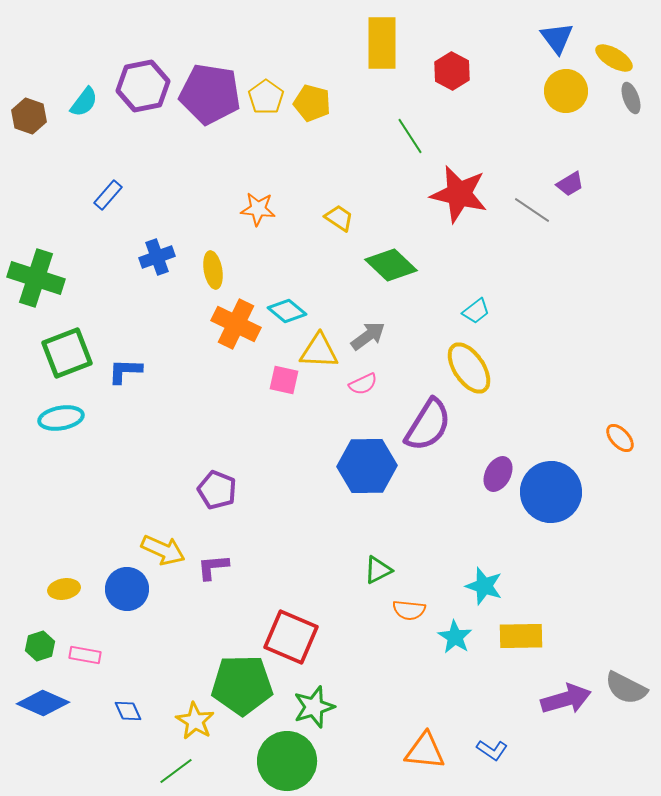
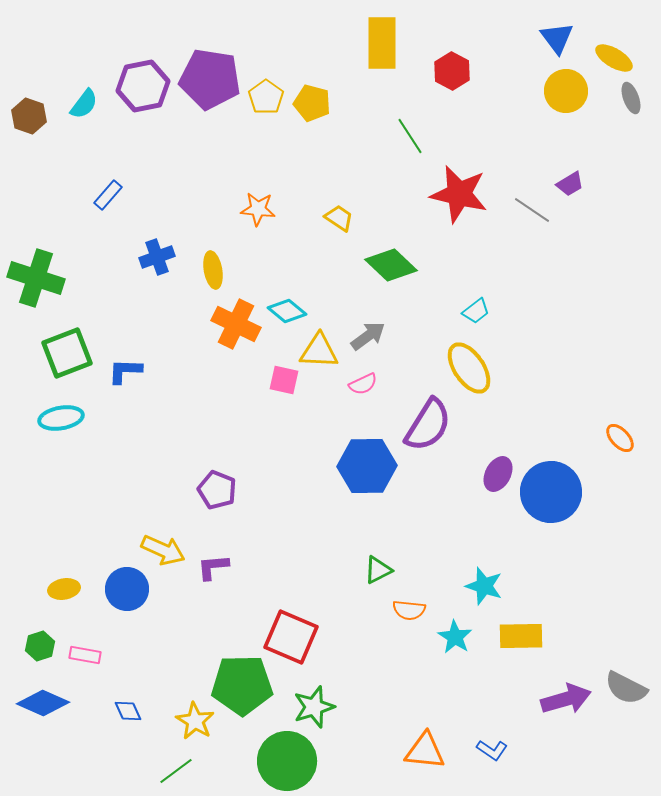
purple pentagon at (210, 94): moved 15 px up
cyan semicircle at (84, 102): moved 2 px down
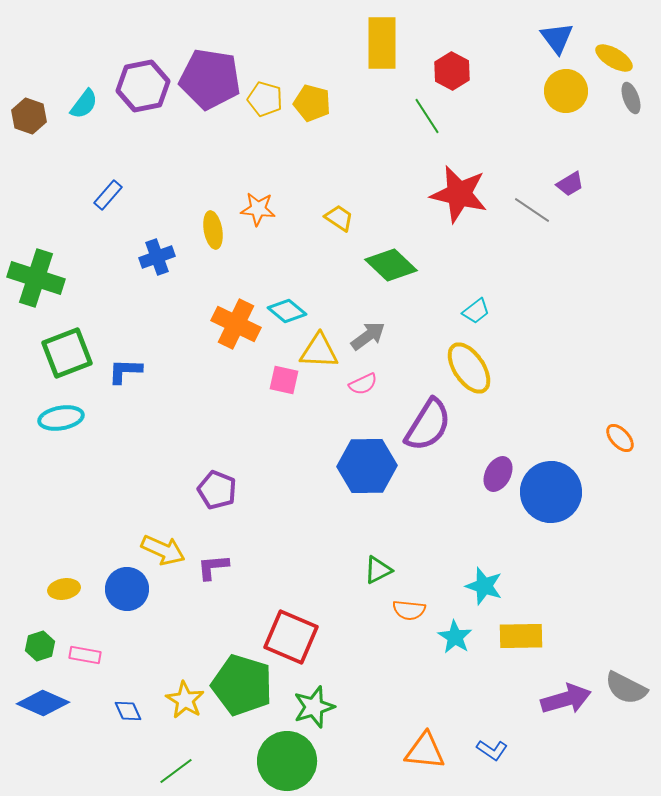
yellow pentagon at (266, 97): moved 1 px left, 2 px down; rotated 20 degrees counterclockwise
green line at (410, 136): moved 17 px right, 20 px up
yellow ellipse at (213, 270): moved 40 px up
green pentagon at (242, 685): rotated 18 degrees clockwise
yellow star at (195, 721): moved 10 px left, 21 px up
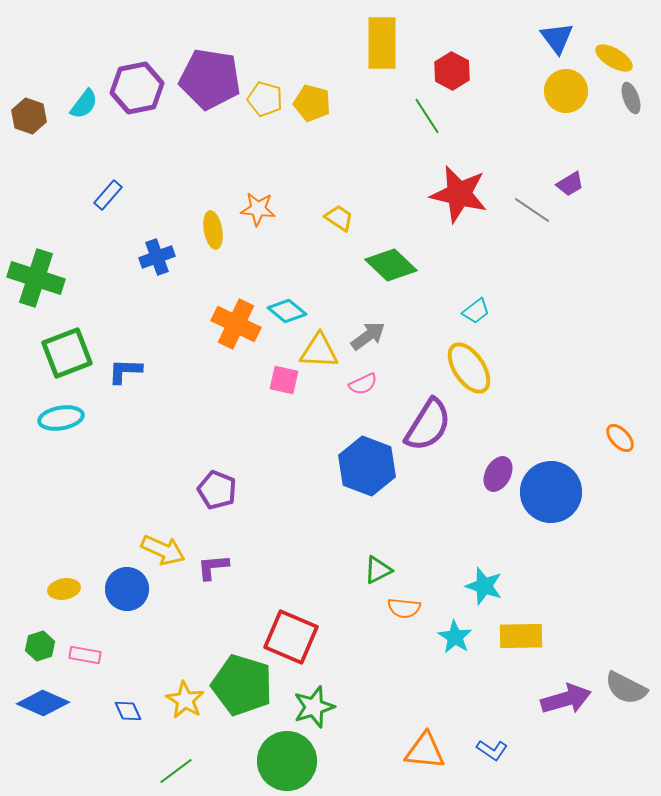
purple hexagon at (143, 86): moved 6 px left, 2 px down
blue hexagon at (367, 466): rotated 22 degrees clockwise
orange semicircle at (409, 610): moved 5 px left, 2 px up
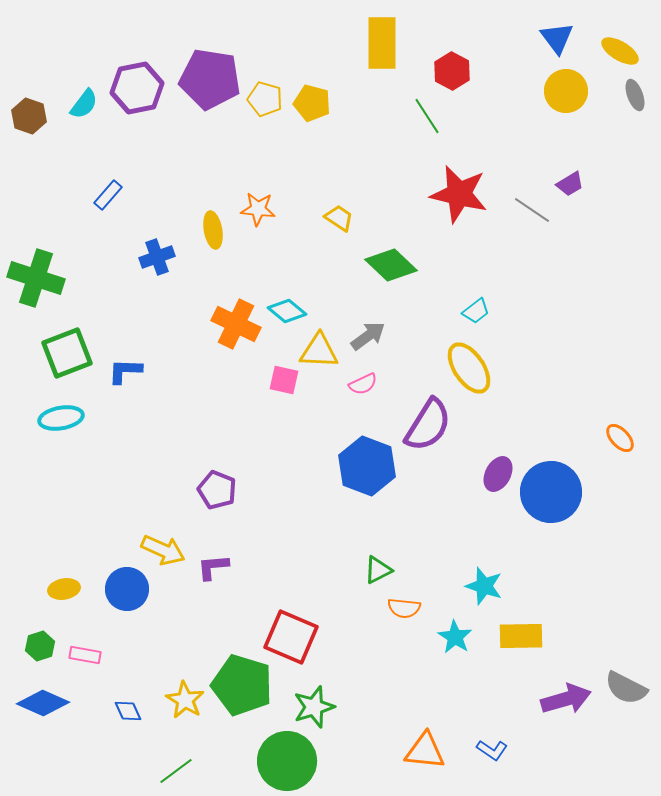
yellow ellipse at (614, 58): moved 6 px right, 7 px up
gray ellipse at (631, 98): moved 4 px right, 3 px up
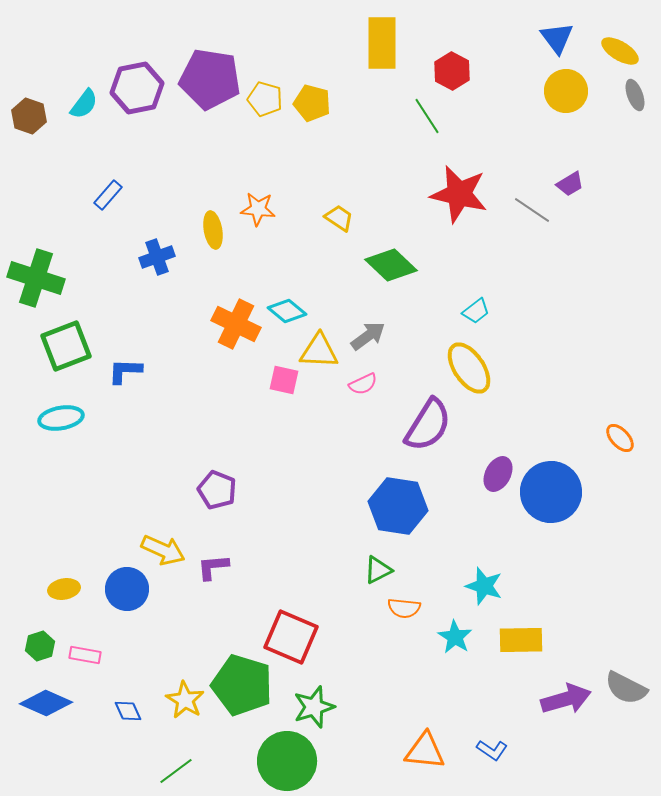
green square at (67, 353): moved 1 px left, 7 px up
blue hexagon at (367, 466): moved 31 px right, 40 px down; rotated 12 degrees counterclockwise
yellow rectangle at (521, 636): moved 4 px down
blue diamond at (43, 703): moved 3 px right
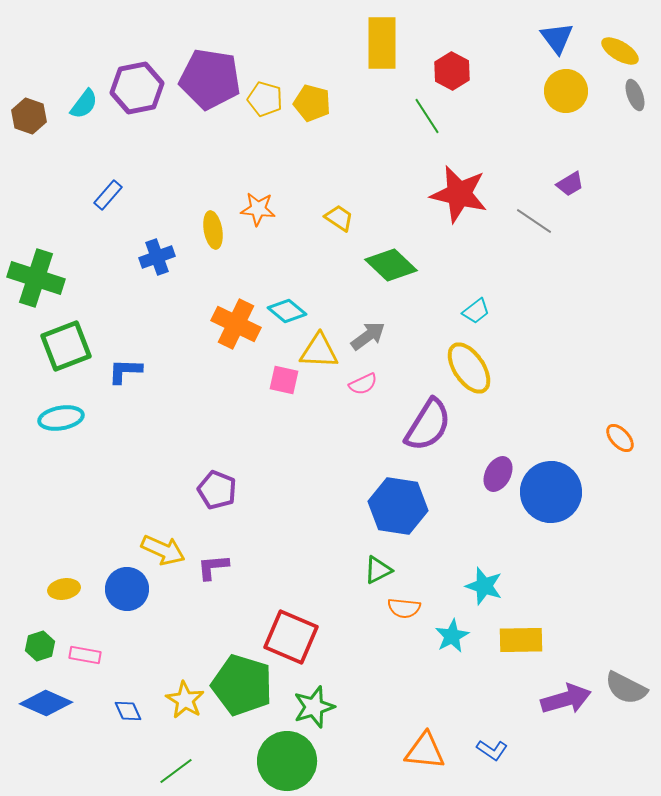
gray line at (532, 210): moved 2 px right, 11 px down
cyan star at (455, 637): moved 3 px left, 1 px up; rotated 12 degrees clockwise
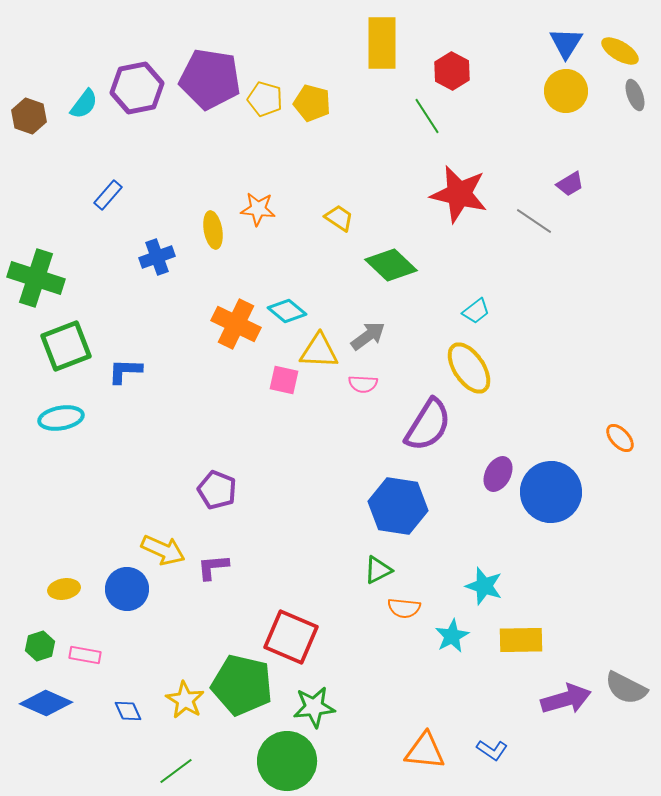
blue triangle at (557, 38): moved 9 px right, 5 px down; rotated 9 degrees clockwise
pink semicircle at (363, 384): rotated 28 degrees clockwise
green pentagon at (242, 685): rotated 4 degrees counterclockwise
green star at (314, 707): rotated 12 degrees clockwise
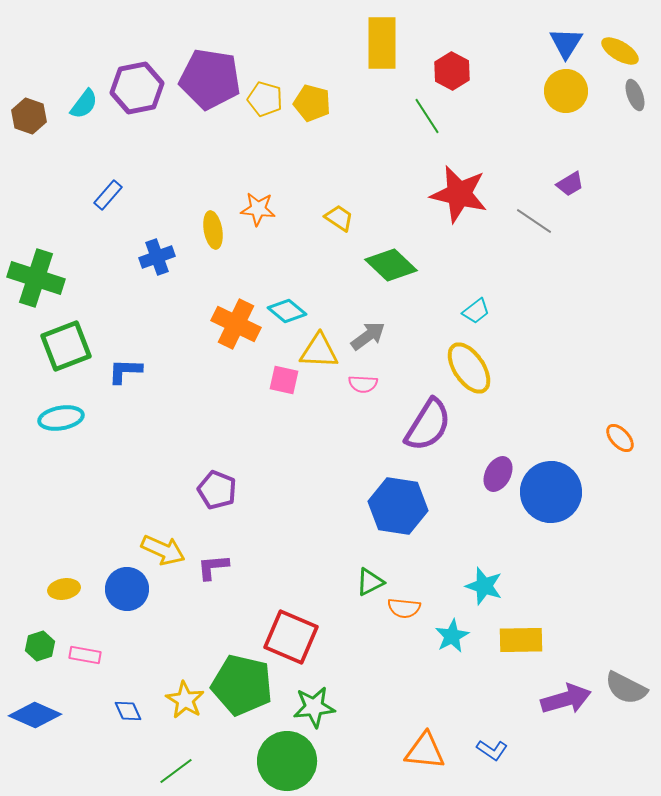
green triangle at (378, 570): moved 8 px left, 12 px down
blue diamond at (46, 703): moved 11 px left, 12 px down
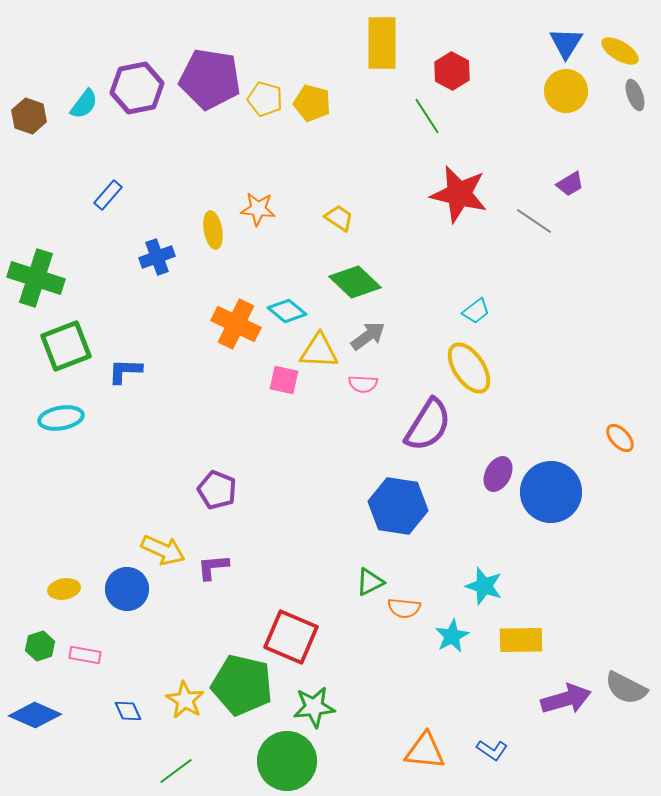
green diamond at (391, 265): moved 36 px left, 17 px down
